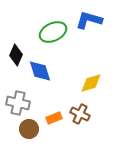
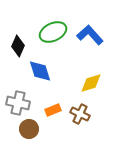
blue L-shape: moved 1 px right, 15 px down; rotated 32 degrees clockwise
black diamond: moved 2 px right, 9 px up
orange rectangle: moved 1 px left, 8 px up
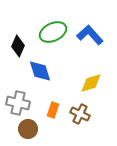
orange rectangle: rotated 49 degrees counterclockwise
brown circle: moved 1 px left
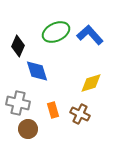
green ellipse: moved 3 px right
blue diamond: moved 3 px left
orange rectangle: rotated 35 degrees counterclockwise
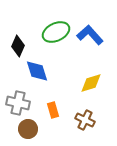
brown cross: moved 5 px right, 6 px down
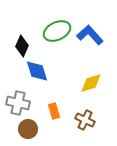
green ellipse: moved 1 px right, 1 px up
black diamond: moved 4 px right
orange rectangle: moved 1 px right, 1 px down
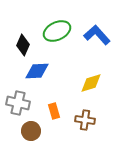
blue L-shape: moved 7 px right
black diamond: moved 1 px right, 1 px up
blue diamond: rotated 75 degrees counterclockwise
brown cross: rotated 18 degrees counterclockwise
brown circle: moved 3 px right, 2 px down
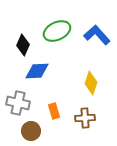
yellow diamond: rotated 55 degrees counterclockwise
brown cross: moved 2 px up; rotated 12 degrees counterclockwise
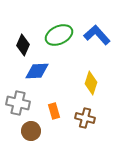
green ellipse: moved 2 px right, 4 px down
brown cross: rotated 18 degrees clockwise
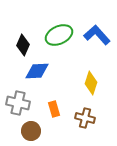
orange rectangle: moved 2 px up
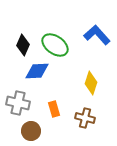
green ellipse: moved 4 px left, 10 px down; rotated 60 degrees clockwise
